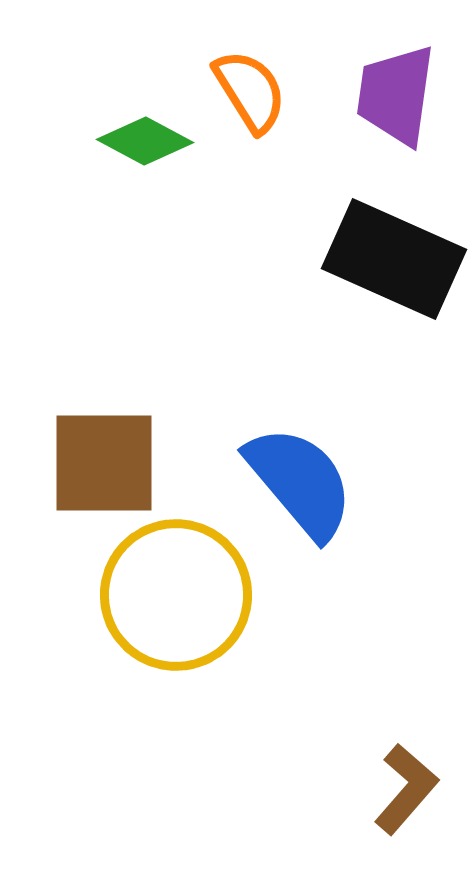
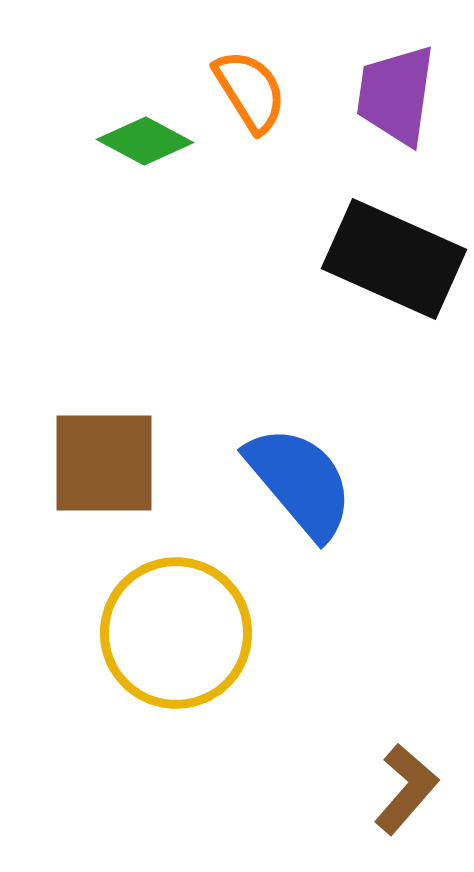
yellow circle: moved 38 px down
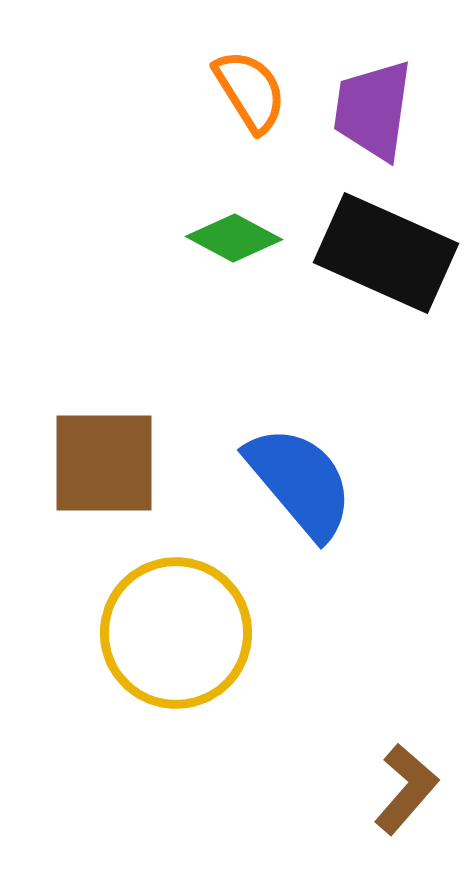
purple trapezoid: moved 23 px left, 15 px down
green diamond: moved 89 px right, 97 px down
black rectangle: moved 8 px left, 6 px up
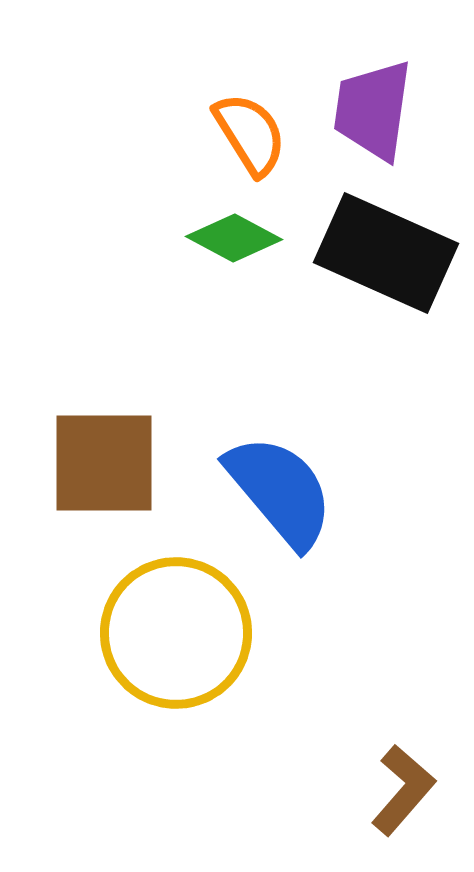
orange semicircle: moved 43 px down
blue semicircle: moved 20 px left, 9 px down
brown L-shape: moved 3 px left, 1 px down
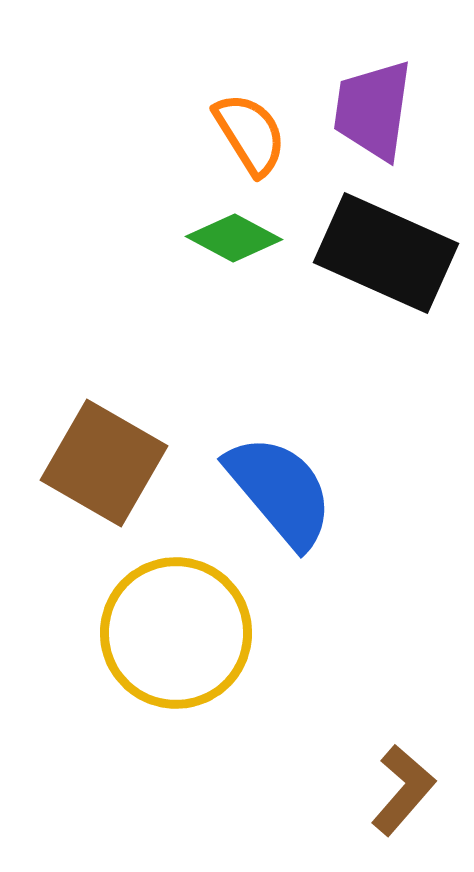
brown square: rotated 30 degrees clockwise
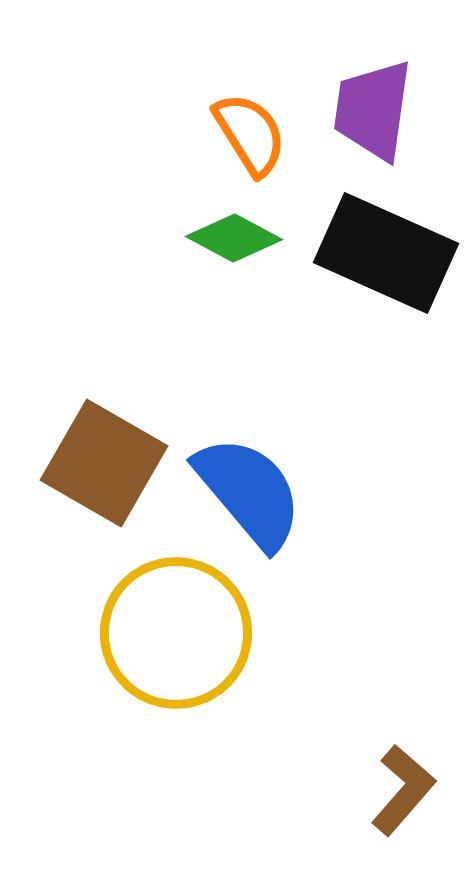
blue semicircle: moved 31 px left, 1 px down
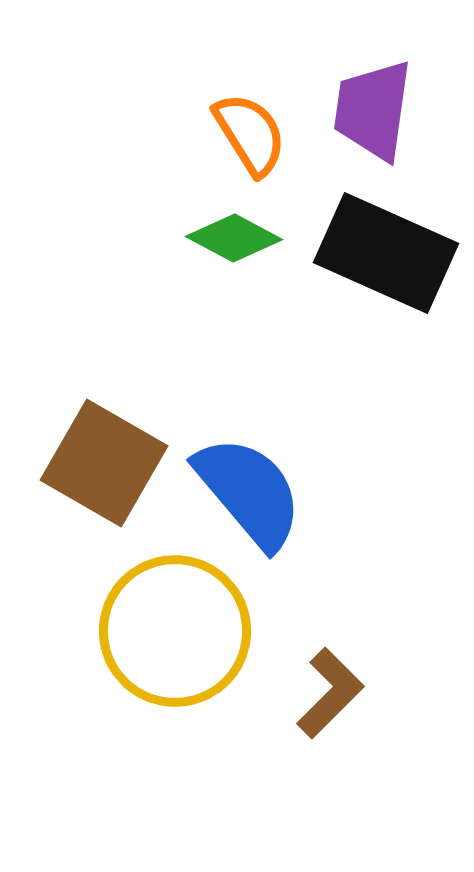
yellow circle: moved 1 px left, 2 px up
brown L-shape: moved 73 px left, 97 px up; rotated 4 degrees clockwise
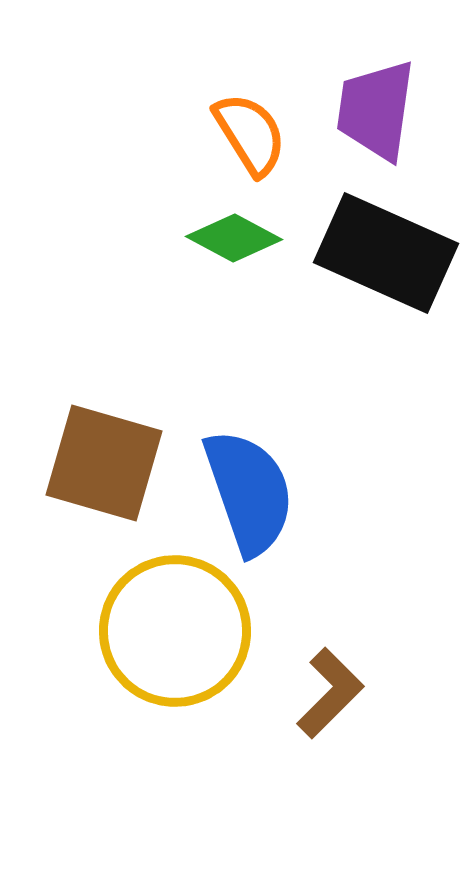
purple trapezoid: moved 3 px right
brown square: rotated 14 degrees counterclockwise
blue semicircle: rotated 21 degrees clockwise
